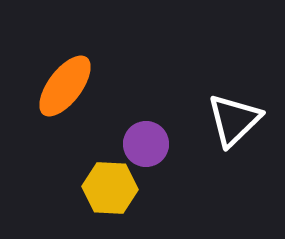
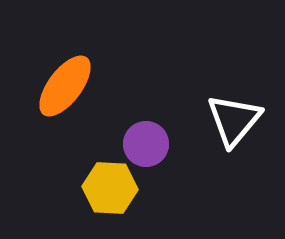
white triangle: rotated 6 degrees counterclockwise
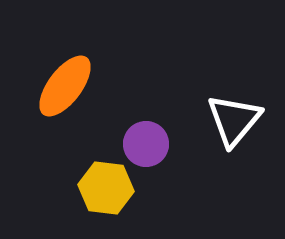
yellow hexagon: moved 4 px left; rotated 4 degrees clockwise
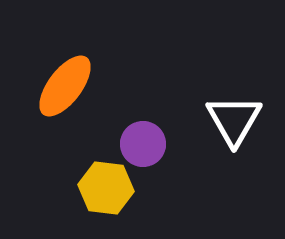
white triangle: rotated 10 degrees counterclockwise
purple circle: moved 3 px left
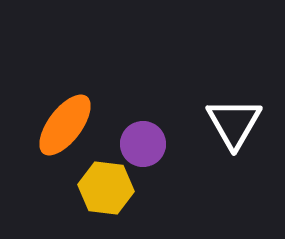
orange ellipse: moved 39 px down
white triangle: moved 3 px down
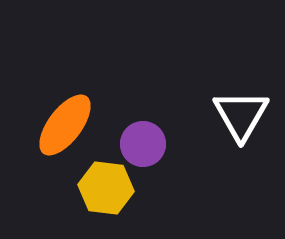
white triangle: moved 7 px right, 8 px up
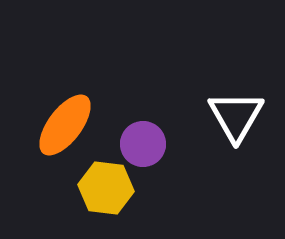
white triangle: moved 5 px left, 1 px down
